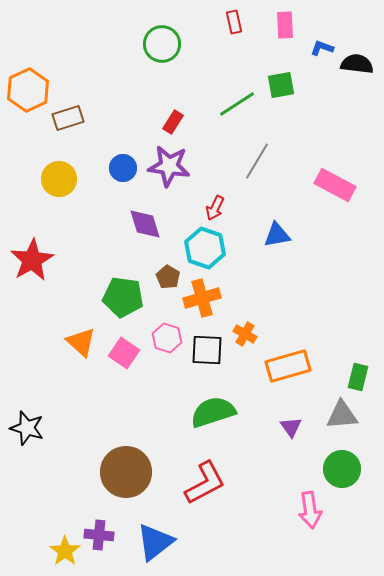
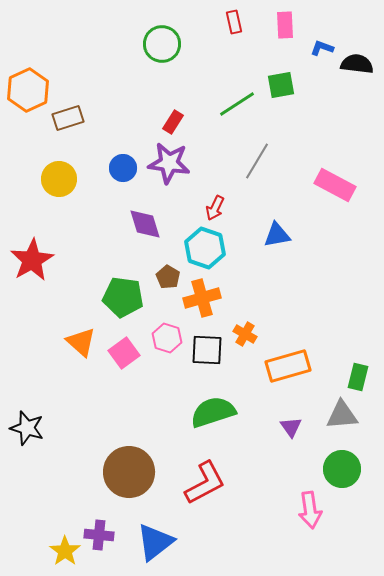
purple star at (169, 166): moved 3 px up
pink square at (124, 353): rotated 20 degrees clockwise
brown circle at (126, 472): moved 3 px right
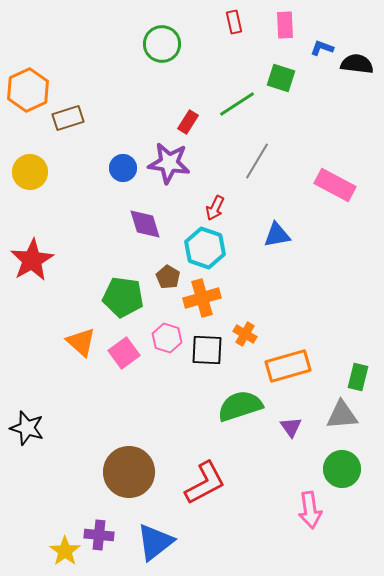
green square at (281, 85): moved 7 px up; rotated 28 degrees clockwise
red rectangle at (173, 122): moved 15 px right
yellow circle at (59, 179): moved 29 px left, 7 px up
green semicircle at (213, 412): moved 27 px right, 6 px up
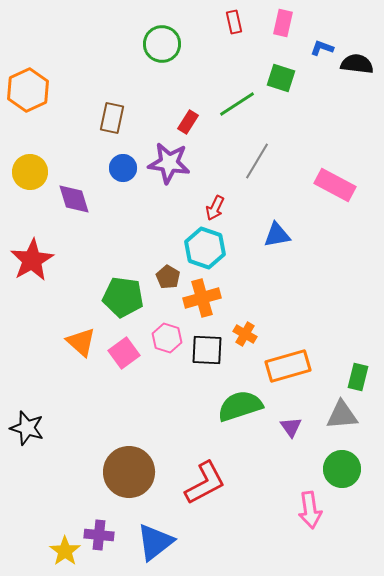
pink rectangle at (285, 25): moved 2 px left, 2 px up; rotated 16 degrees clockwise
brown rectangle at (68, 118): moved 44 px right; rotated 60 degrees counterclockwise
purple diamond at (145, 224): moved 71 px left, 25 px up
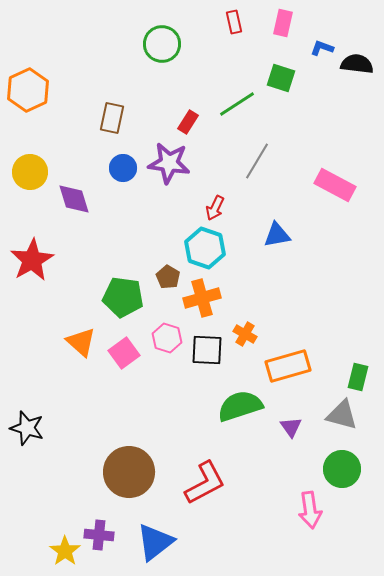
gray triangle at (342, 415): rotated 20 degrees clockwise
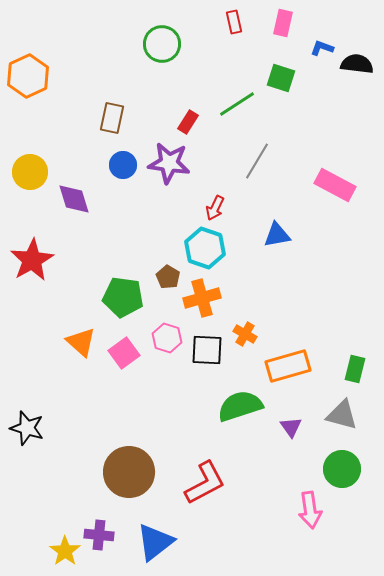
orange hexagon at (28, 90): moved 14 px up
blue circle at (123, 168): moved 3 px up
green rectangle at (358, 377): moved 3 px left, 8 px up
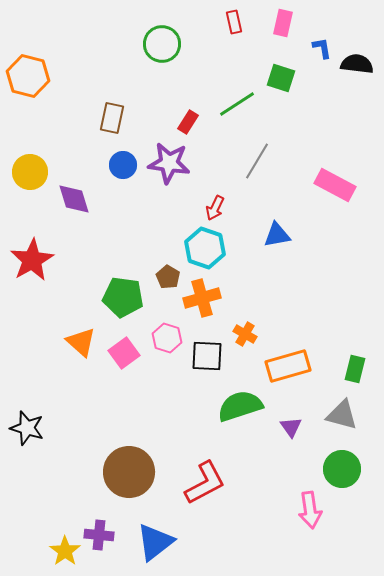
blue L-shape at (322, 48): rotated 60 degrees clockwise
orange hexagon at (28, 76): rotated 21 degrees counterclockwise
black square at (207, 350): moved 6 px down
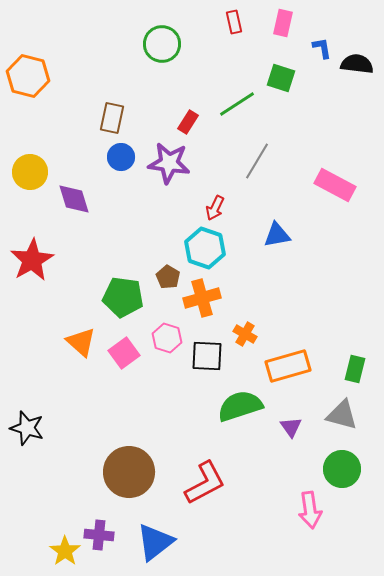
blue circle at (123, 165): moved 2 px left, 8 px up
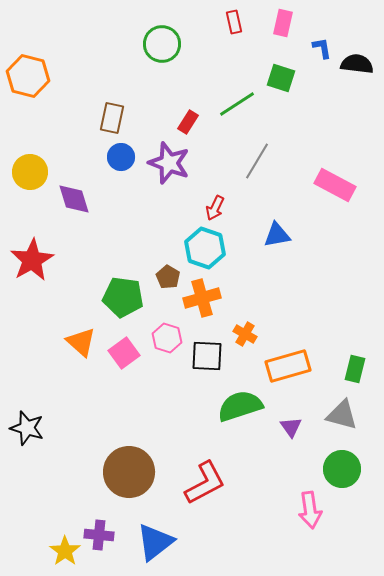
purple star at (169, 163): rotated 12 degrees clockwise
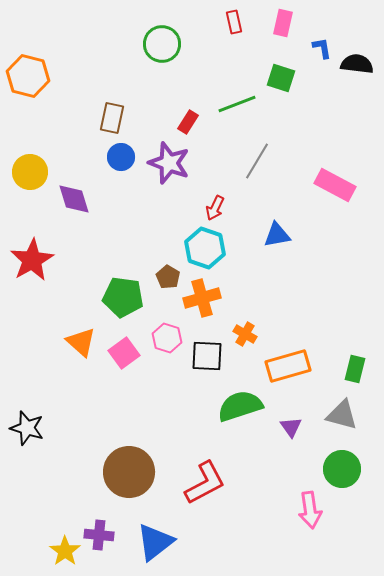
green line at (237, 104): rotated 12 degrees clockwise
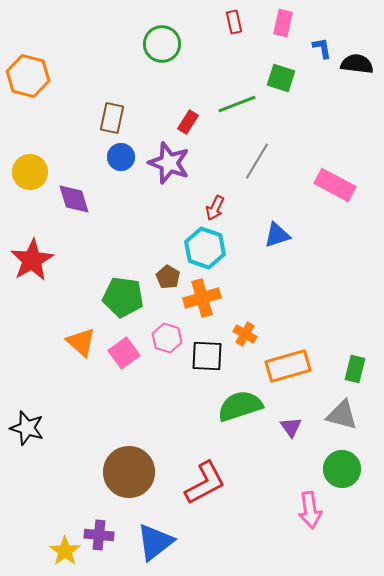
blue triangle at (277, 235): rotated 8 degrees counterclockwise
